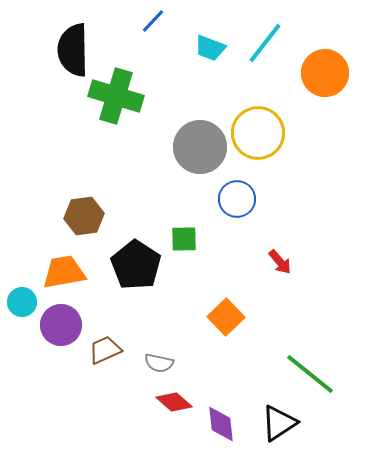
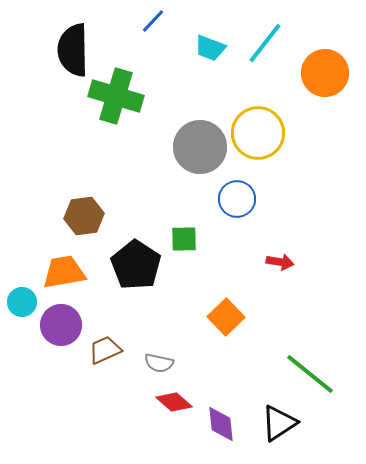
red arrow: rotated 40 degrees counterclockwise
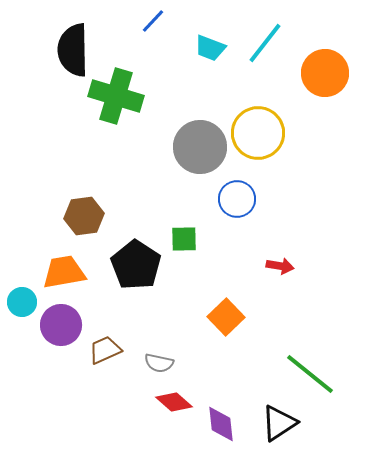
red arrow: moved 4 px down
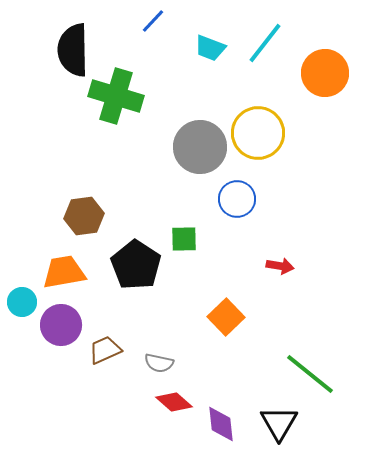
black triangle: rotated 27 degrees counterclockwise
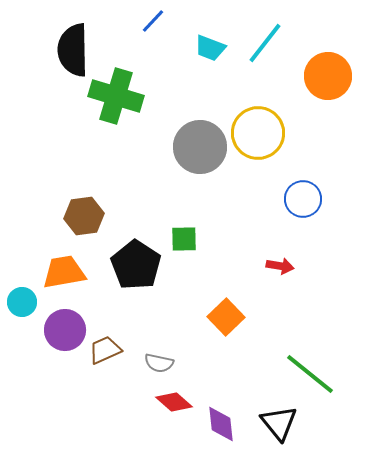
orange circle: moved 3 px right, 3 px down
blue circle: moved 66 px right
purple circle: moved 4 px right, 5 px down
black triangle: rotated 9 degrees counterclockwise
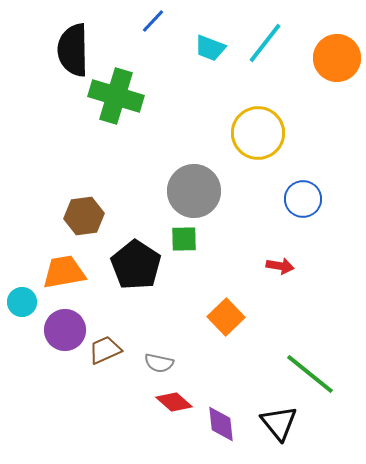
orange circle: moved 9 px right, 18 px up
gray circle: moved 6 px left, 44 px down
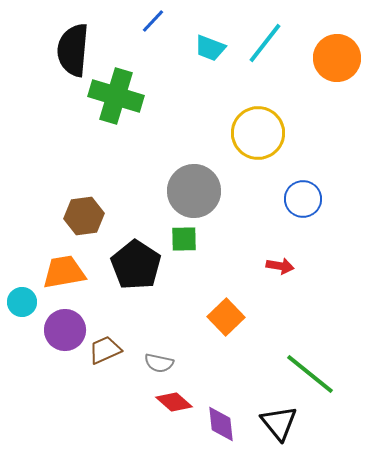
black semicircle: rotated 6 degrees clockwise
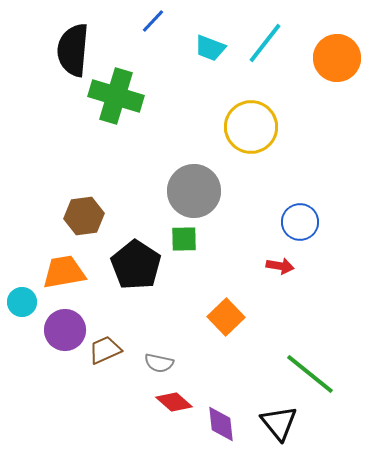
yellow circle: moved 7 px left, 6 px up
blue circle: moved 3 px left, 23 px down
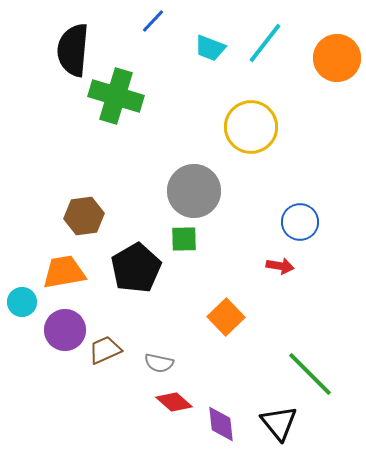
black pentagon: moved 3 px down; rotated 9 degrees clockwise
green line: rotated 6 degrees clockwise
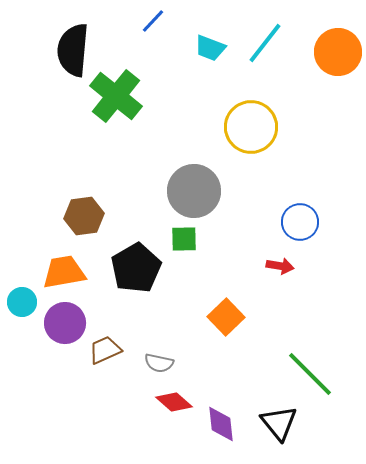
orange circle: moved 1 px right, 6 px up
green cross: rotated 22 degrees clockwise
purple circle: moved 7 px up
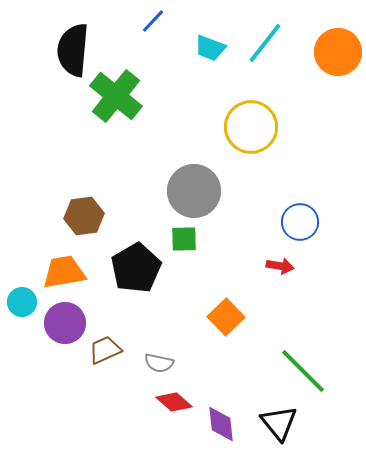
green line: moved 7 px left, 3 px up
